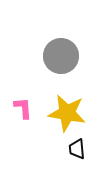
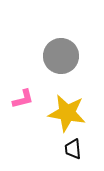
pink L-shape: moved 9 px up; rotated 80 degrees clockwise
black trapezoid: moved 4 px left
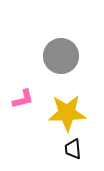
yellow star: rotated 12 degrees counterclockwise
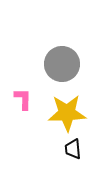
gray circle: moved 1 px right, 8 px down
pink L-shape: rotated 75 degrees counterclockwise
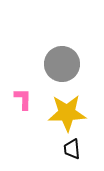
black trapezoid: moved 1 px left
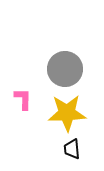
gray circle: moved 3 px right, 5 px down
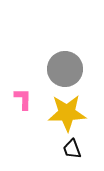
black trapezoid: rotated 15 degrees counterclockwise
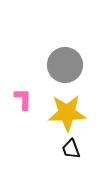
gray circle: moved 4 px up
black trapezoid: moved 1 px left
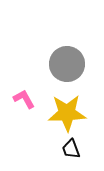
gray circle: moved 2 px right, 1 px up
pink L-shape: moved 1 px right; rotated 30 degrees counterclockwise
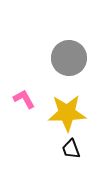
gray circle: moved 2 px right, 6 px up
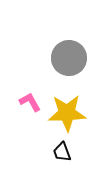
pink L-shape: moved 6 px right, 3 px down
black trapezoid: moved 9 px left, 3 px down
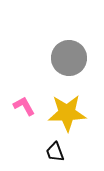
pink L-shape: moved 6 px left, 4 px down
black trapezoid: moved 7 px left
